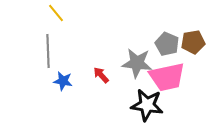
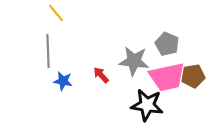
brown pentagon: moved 34 px down
gray star: moved 3 px left, 2 px up
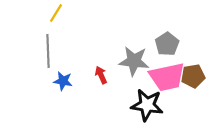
yellow line: rotated 72 degrees clockwise
gray pentagon: rotated 15 degrees clockwise
red arrow: rotated 18 degrees clockwise
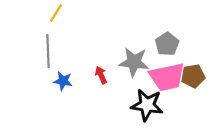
gray star: moved 1 px down
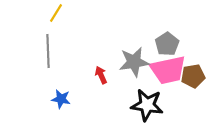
gray star: rotated 16 degrees counterclockwise
pink trapezoid: moved 1 px right, 7 px up
blue star: moved 2 px left, 18 px down
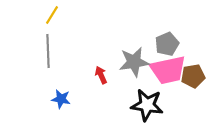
yellow line: moved 4 px left, 2 px down
gray pentagon: rotated 10 degrees clockwise
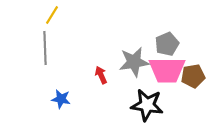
gray line: moved 3 px left, 3 px up
pink trapezoid: moved 1 px left; rotated 12 degrees clockwise
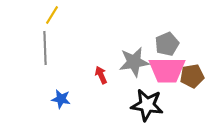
brown pentagon: moved 1 px left
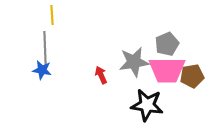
yellow line: rotated 36 degrees counterclockwise
blue star: moved 19 px left, 29 px up
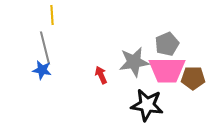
gray line: rotated 12 degrees counterclockwise
brown pentagon: moved 1 px right, 2 px down; rotated 10 degrees clockwise
